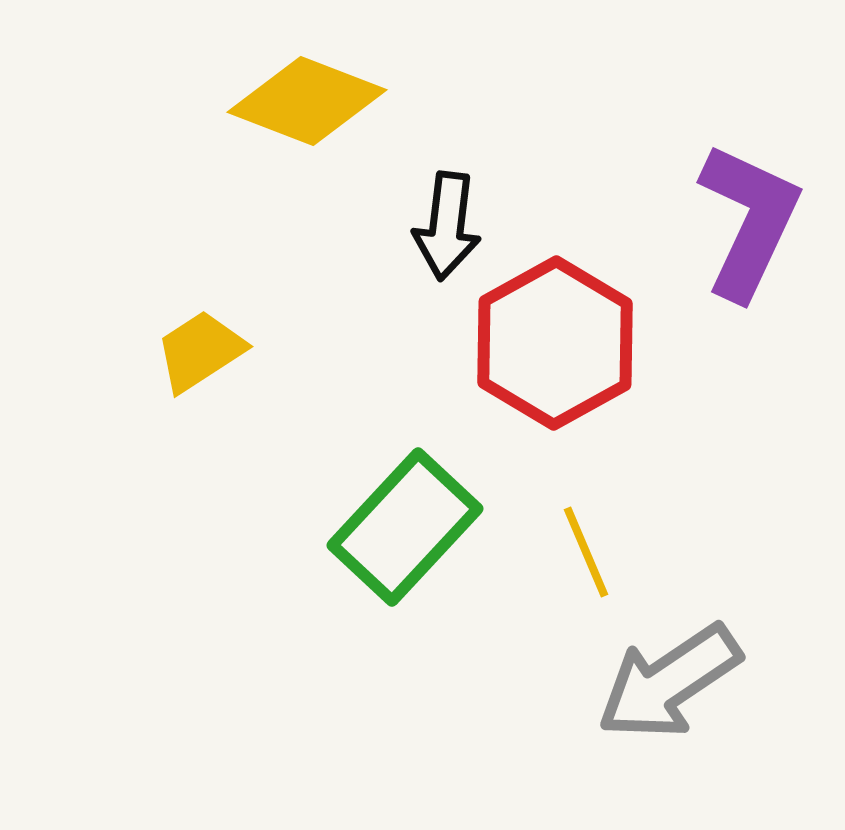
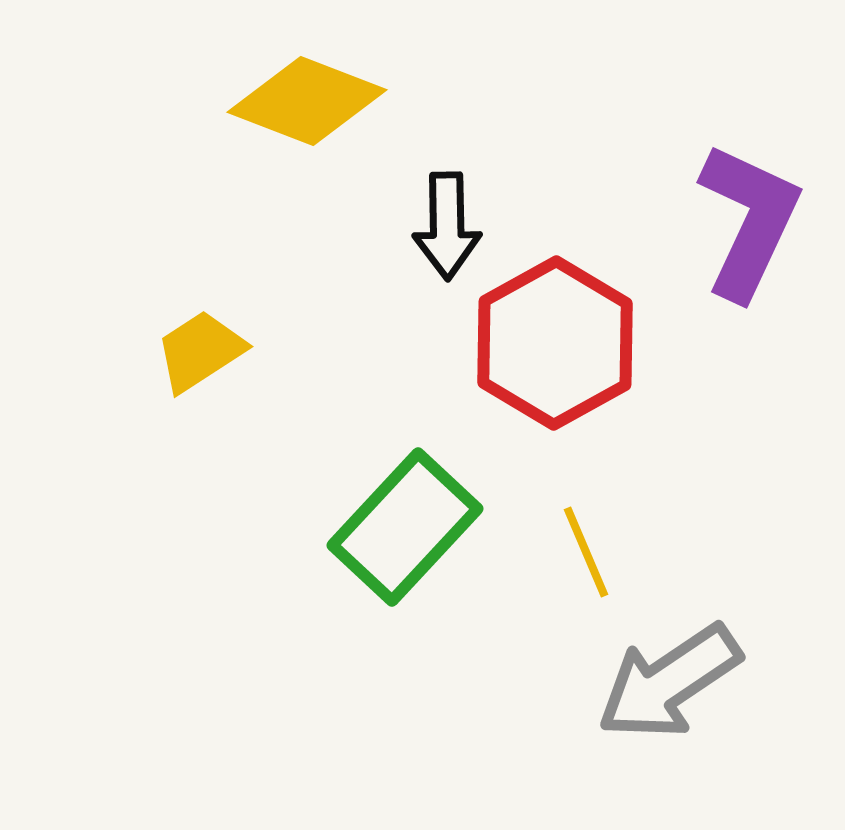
black arrow: rotated 8 degrees counterclockwise
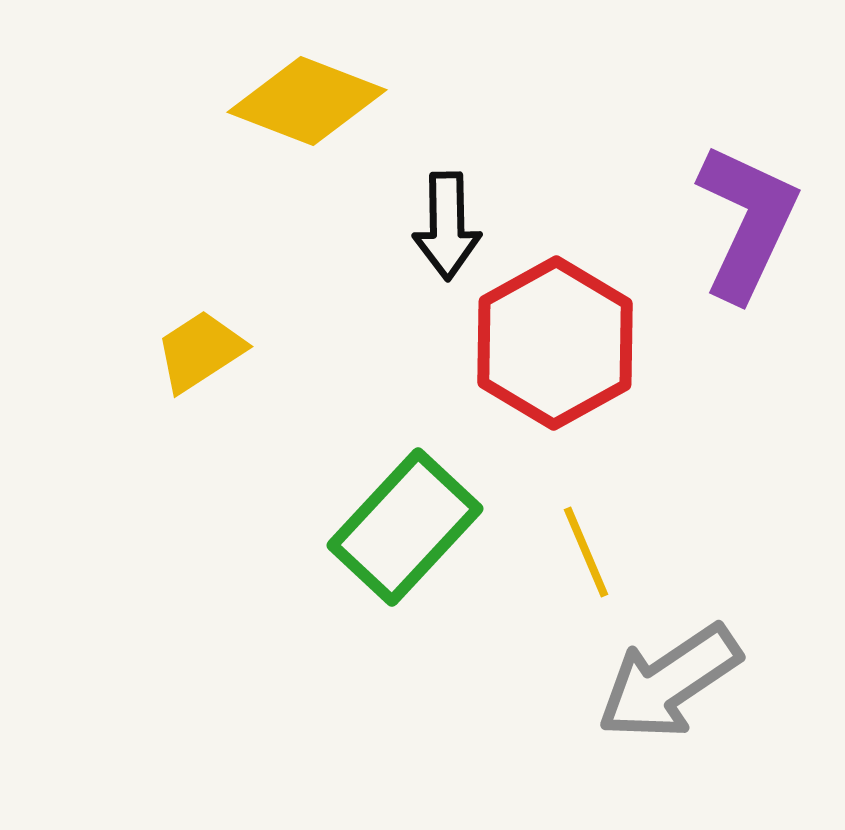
purple L-shape: moved 2 px left, 1 px down
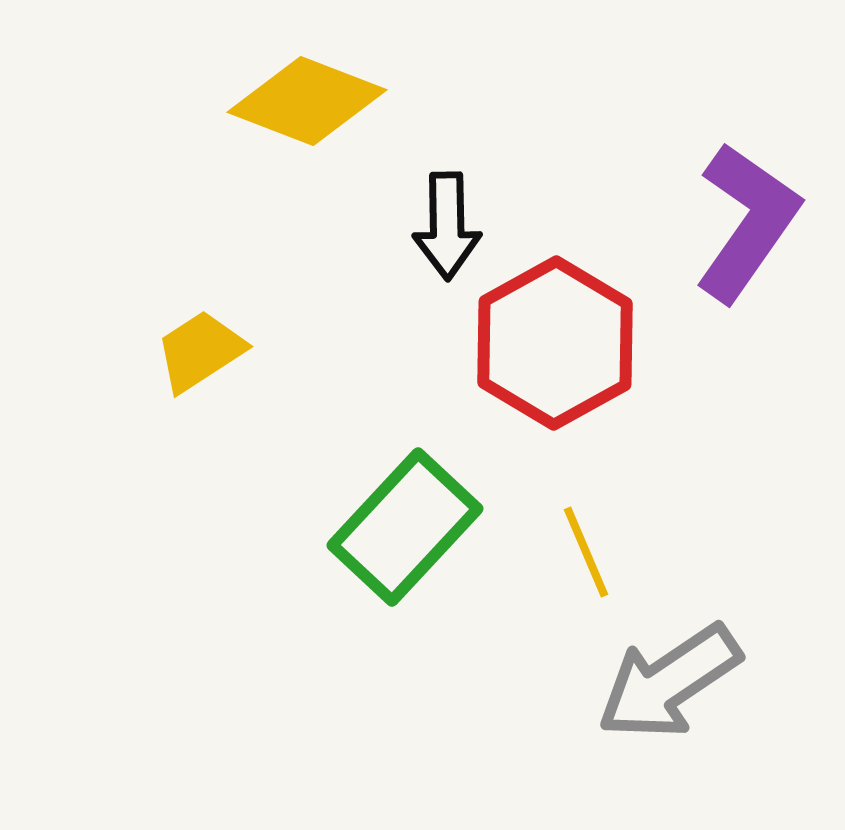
purple L-shape: rotated 10 degrees clockwise
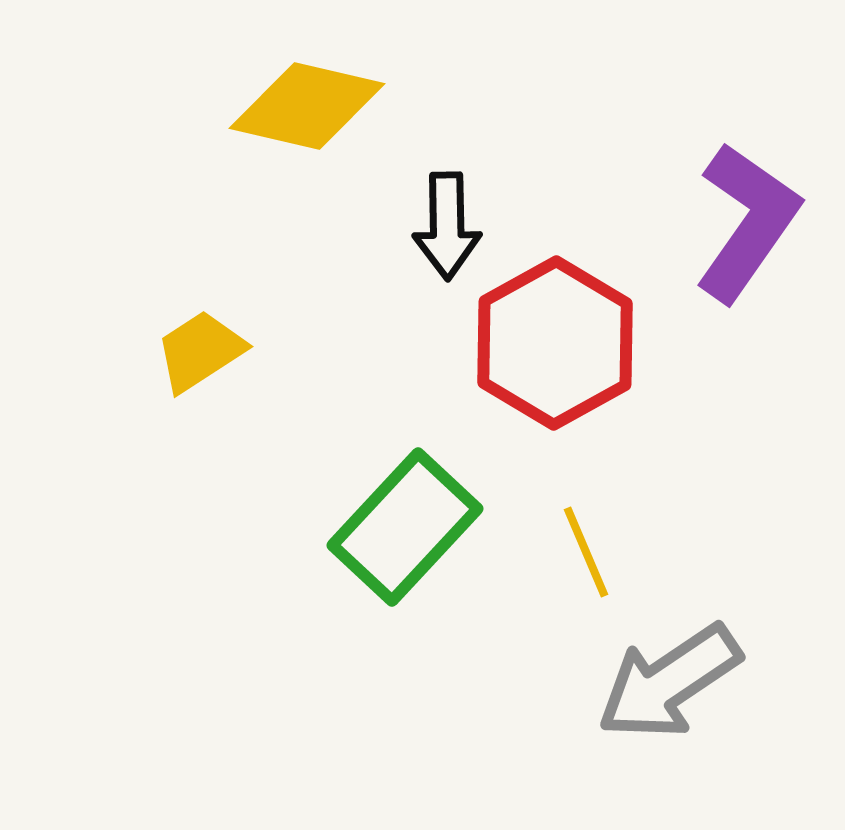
yellow diamond: moved 5 px down; rotated 8 degrees counterclockwise
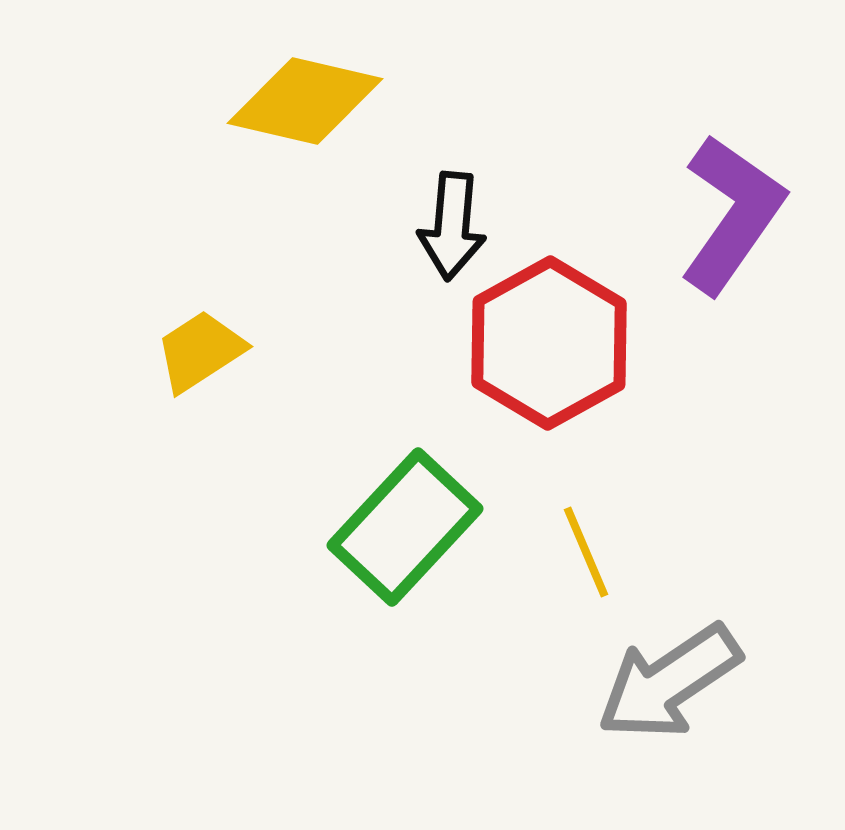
yellow diamond: moved 2 px left, 5 px up
purple L-shape: moved 15 px left, 8 px up
black arrow: moved 5 px right; rotated 6 degrees clockwise
red hexagon: moved 6 px left
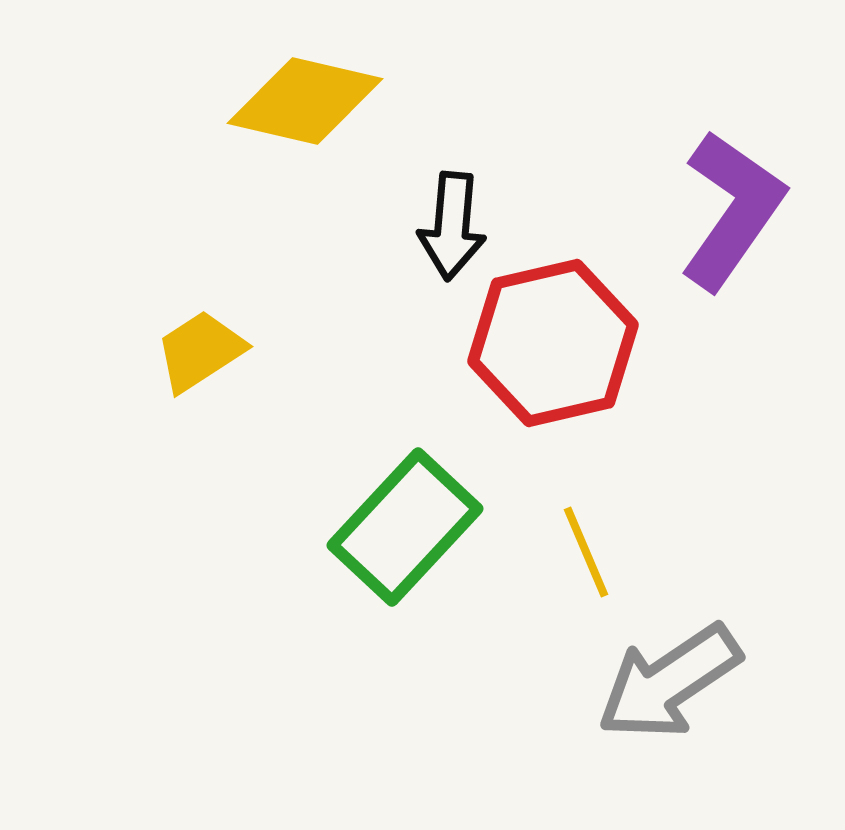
purple L-shape: moved 4 px up
red hexagon: moved 4 px right; rotated 16 degrees clockwise
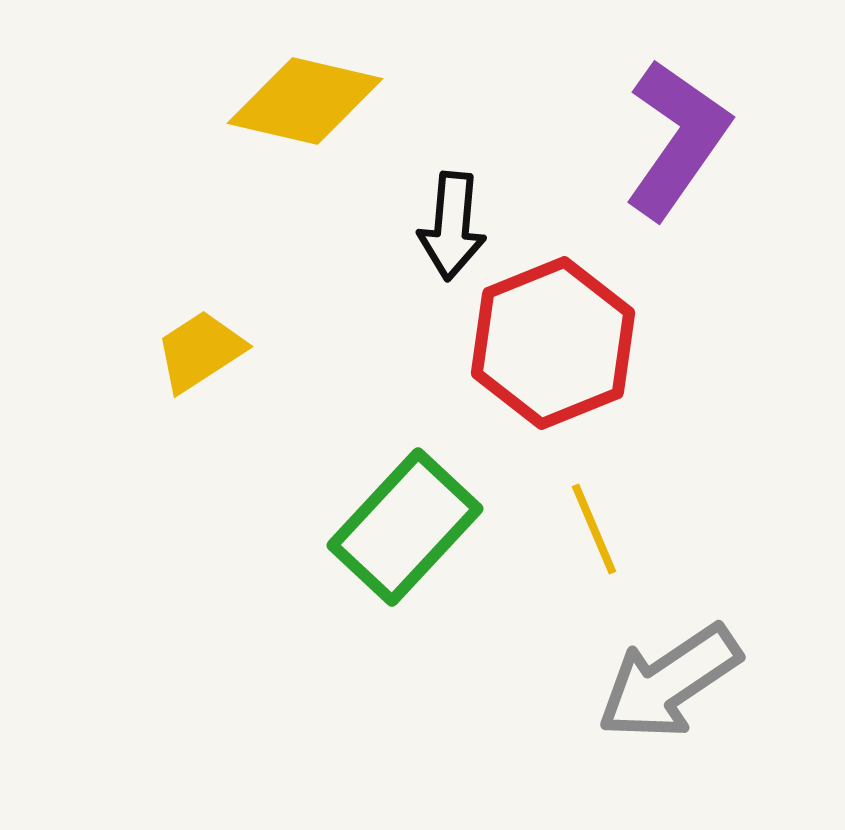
purple L-shape: moved 55 px left, 71 px up
red hexagon: rotated 9 degrees counterclockwise
yellow line: moved 8 px right, 23 px up
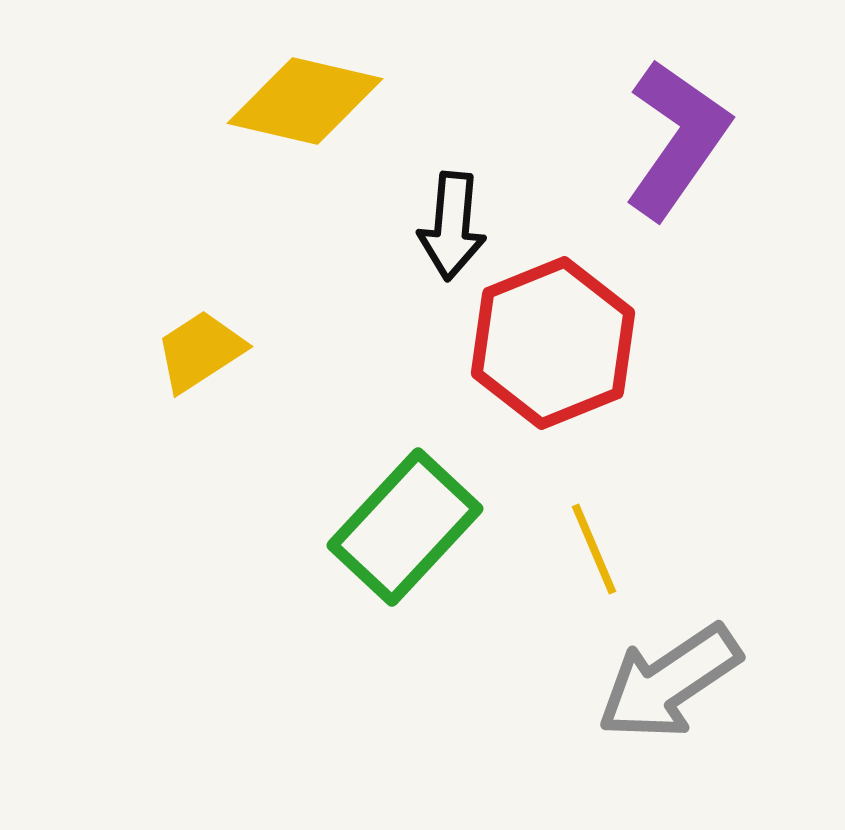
yellow line: moved 20 px down
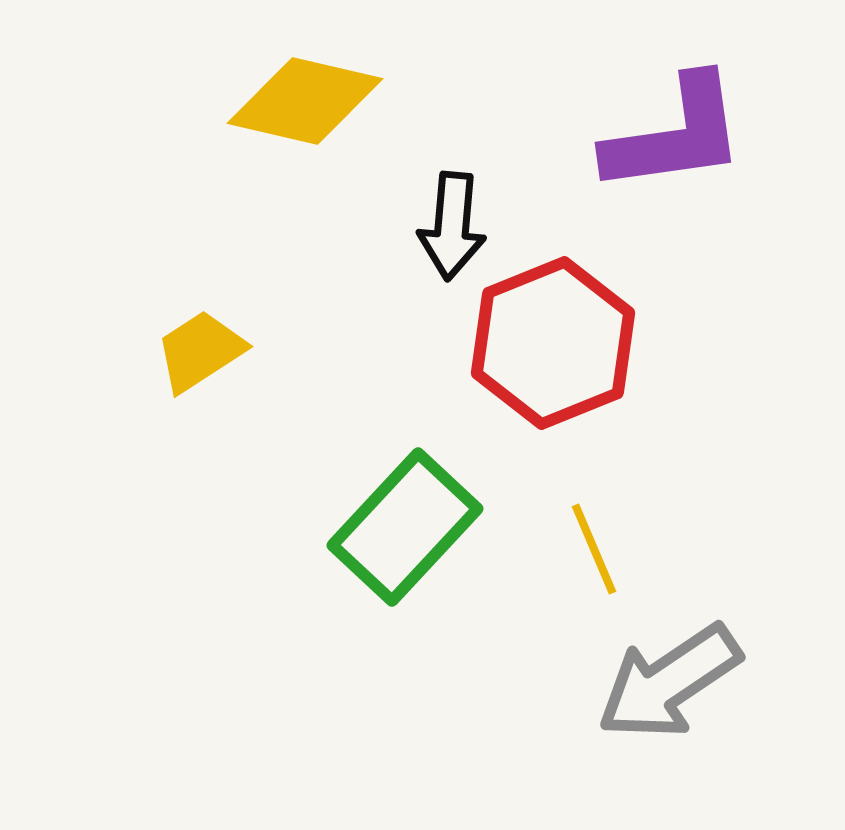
purple L-shape: moved 2 px left, 4 px up; rotated 47 degrees clockwise
